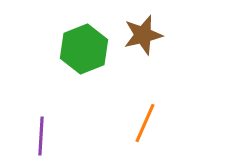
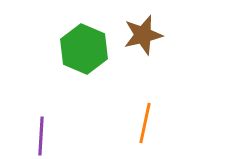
green hexagon: rotated 15 degrees counterclockwise
orange line: rotated 12 degrees counterclockwise
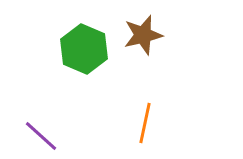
purple line: rotated 51 degrees counterclockwise
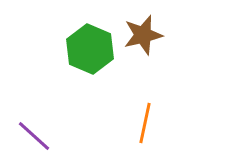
green hexagon: moved 6 px right
purple line: moved 7 px left
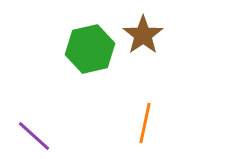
brown star: rotated 21 degrees counterclockwise
green hexagon: rotated 24 degrees clockwise
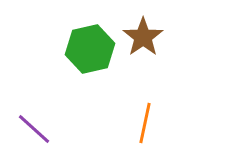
brown star: moved 2 px down
purple line: moved 7 px up
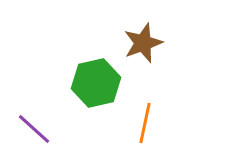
brown star: moved 6 px down; rotated 15 degrees clockwise
green hexagon: moved 6 px right, 34 px down
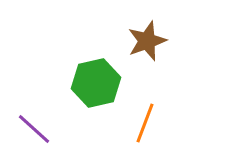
brown star: moved 4 px right, 2 px up
orange line: rotated 9 degrees clockwise
